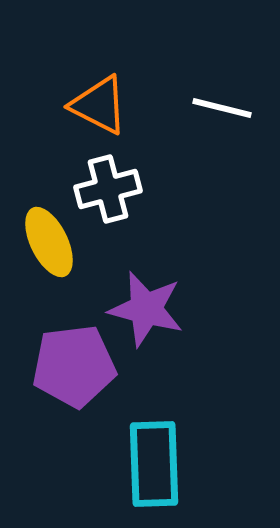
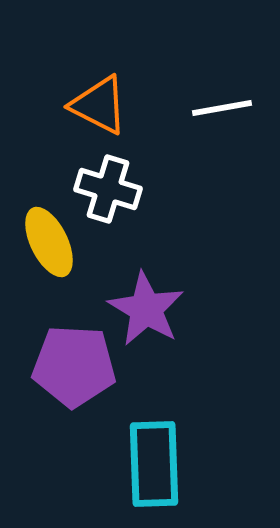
white line: rotated 24 degrees counterclockwise
white cross: rotated 32 degrees clockwise
purple star: rotated 16 degrees clockwise
purple pentagon: rotated 10 degrees clockwise
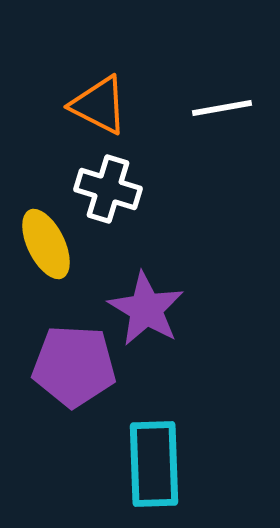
yellow ellipse: moved 3 px left, 2 px down
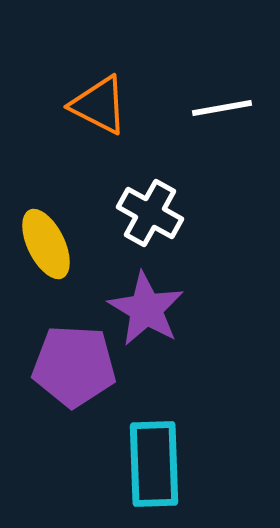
white cross: moved 42 px right, 24 px down; rotated 12 degrees clockwise
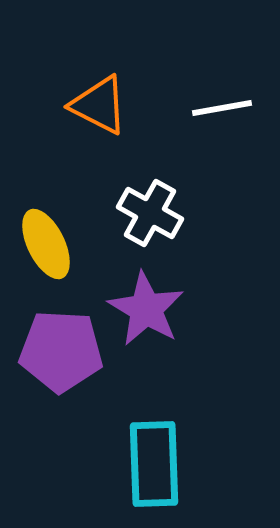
purple pentagon: moved 13 px left, 15 px up
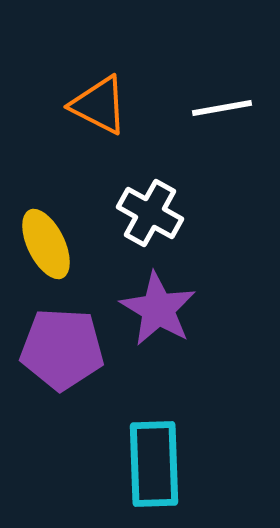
purple star: moved 12 px right
purple pentagon: moved 1 px right, 2 px up
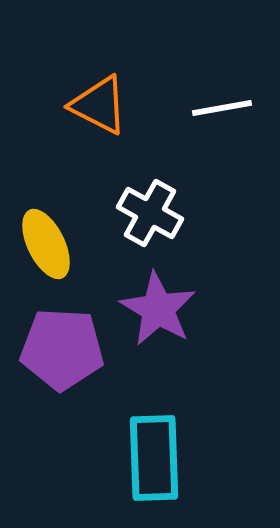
cyan rectangle: moved 6 px up
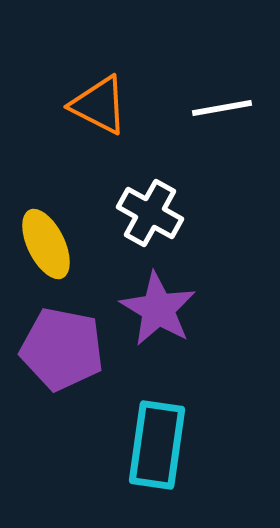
purple pentagon: rotated 8 degrees clockwise
cyan rectangle: moved 3 px right, 13 px up; rotated 10 degrees clockwise
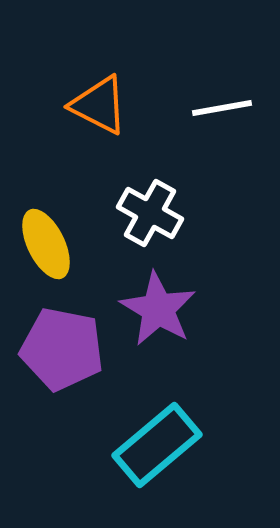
cyan rectangle: rotated 42 degrees clockwise
